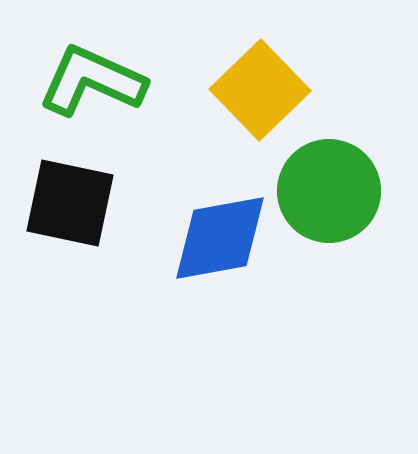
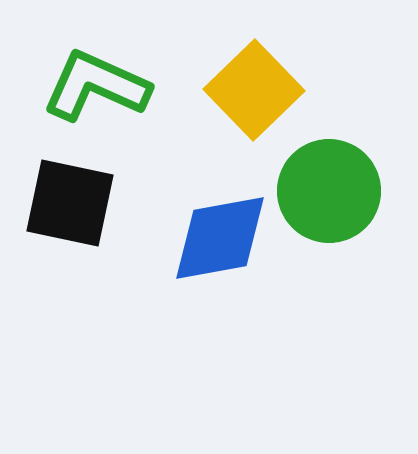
green L-shape: moved 4 px right, 5 px down
yellow square: moved 6 px left
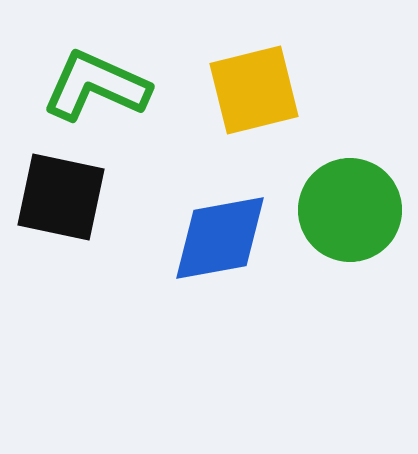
yellow square: rotated 30 degrees clockwise
green circle: moved 21 px right, 19 px down
black square: moved 9 px left, 6 px up
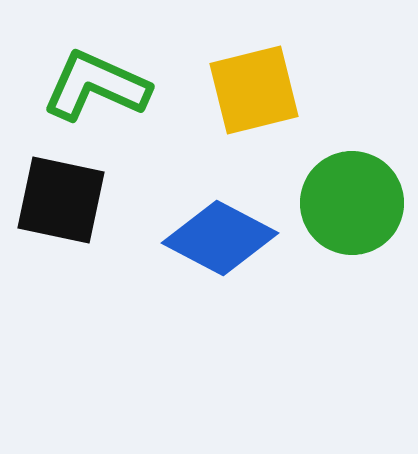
black square: moved 3 px down
green circle: moved 2 px right, 7 px up
blue diamond: rotated 38 degrees clockwise
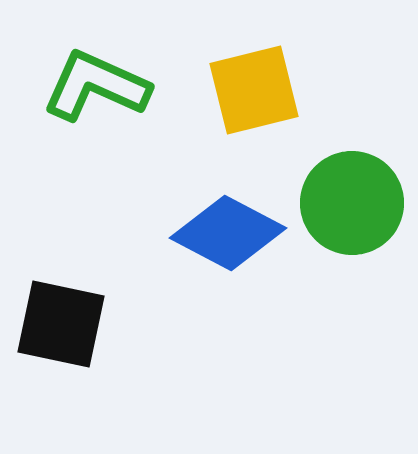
black square: moved 124 px down
blue diamond: moved 8 px right, 5 px up
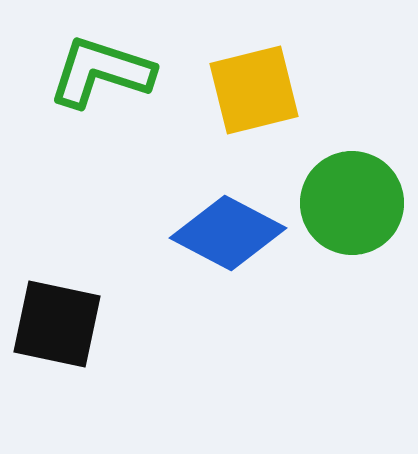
green L-shape: moved 5 px right, 14 px up; rotated 6 degrees counterclockwise
black square: moved 4 px left
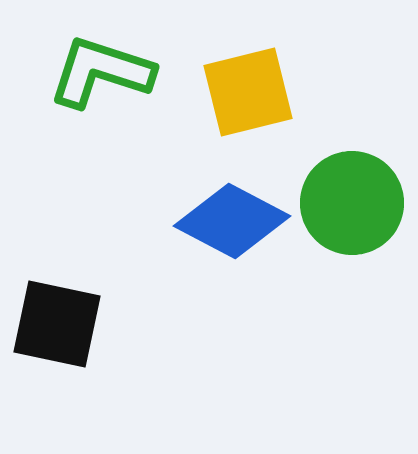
yellow square: moved 6 px left, 2 px down
blue diamond: moved 4 px right, 12 px up
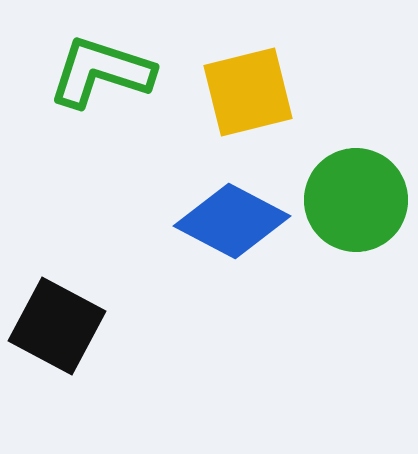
green circle: moved 4 px right, 3 px up
black square: moved 2 px down; rotated 16 degrees clockwise
